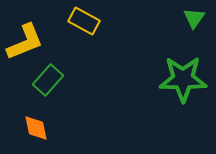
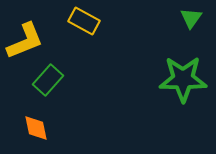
green triangle: moved 3 px left
yellow L-shape: moved 1 px up
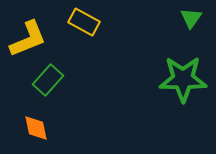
yellow rectangle: moved 1 px down
yellow L-shape: moved 3 px right, 2 px up
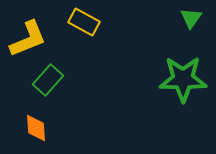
orange diamond: rotated 8 degrees clockwise
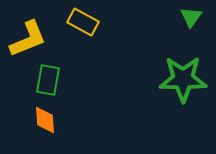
green triangle: moved 1 px up
yellow rectangle: moved 1 px left
green rectangle: rotated 32 degrees counterclockwise
orange diamond: moved 9 px right, 8 px up
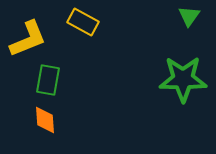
green triangle: moved 2 px left, 1 px up
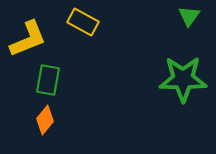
orange diamond: rotated 44 degrees clockwise
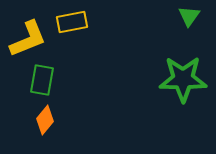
yellow rectangle: moved 11 px left; rotated 40 degrees counterclockwise
green rectangle: moved 6 px left
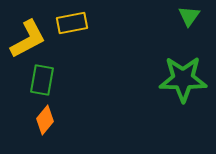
yellow rectangle: moved 1 px down
yellow L-shape: rotated 6 degrees counterclockwise
